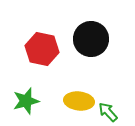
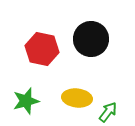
yellow ellipse: moved 2 px left, 3 px up
green arrow: rotated 80 degrees clockwise
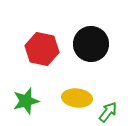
black circle: moved 5 px down
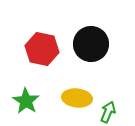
green star: rotated 24 degrees counterclockwise
green arrow: rotated 15 degrees counterclockwise
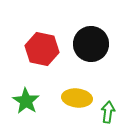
green arrow: rotated 15 degrees counterclockwise
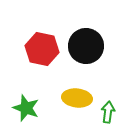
black circle: moved 5 px left, 2 px down
green star: moved 7 px down; rotated 12 degrees counterclockwise
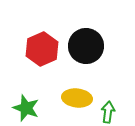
red hexagon: rotated 24 degrees clockwise
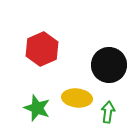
black circle: moved 23 px right, 19 px down
green star: moved 11 px right
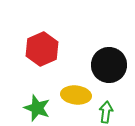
yellow ellipse: moved 1 px left, 3 px up
green arrow: moved 2 px left
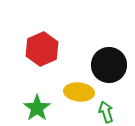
yellow ellipse: moved 3 px right, 3 px up
green star: rotated 16 degrees clockwise
green arrow: rotated 25 degrees counterclockwise
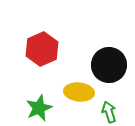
green star: moved 2 px right; rotated 12 degrees clockwise
green arrow: moved 3 px right
